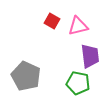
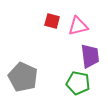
red square: rotated 14 degrees counterclockwise
gray pentagon: moved 3 px left, 1 px down
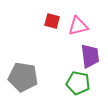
gray pentagon: rotated 16 degrees counterclockwise
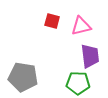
pink triangle: moved 3 px right
green pentagon: rotated 10 degrees counterclockwise
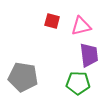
purple trapezoid: moved 1 px left, 1 px up
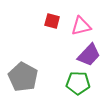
purple trapezoid: rotated 50 degrees clockwise
gray pentagon: rotated 20 degrees clockwise
